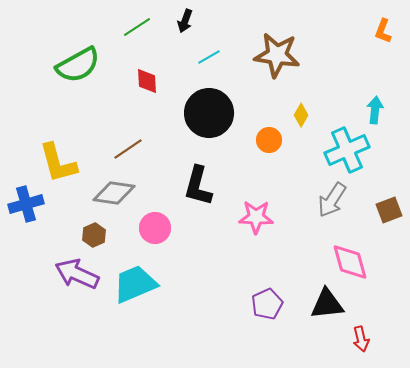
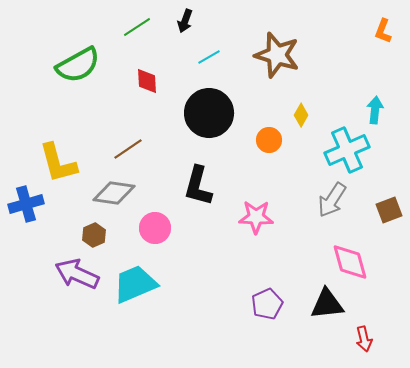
brown star: rotated 9 degrees clockwise
red arrow: moved 3 px right
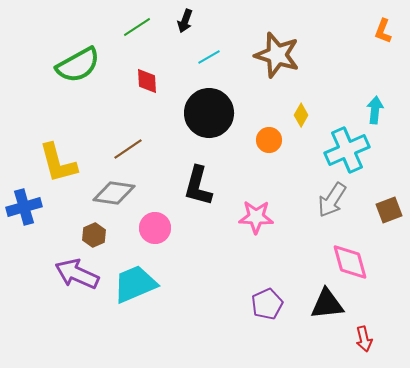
blue cross: moved 2 px left, 3 px down
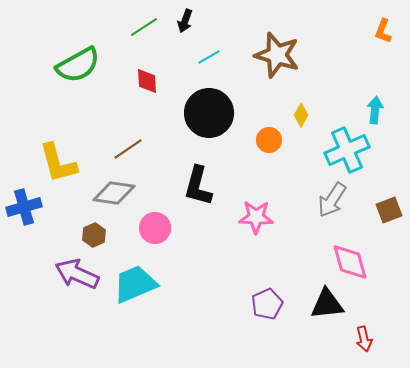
green line: moved 7 px right
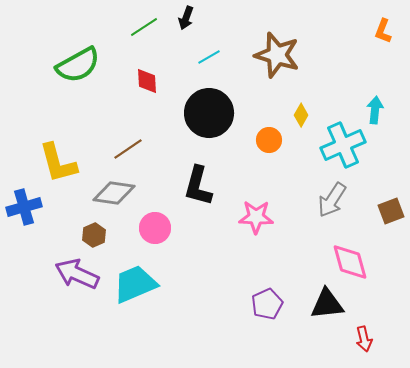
black arrow: moved 1 px right, 3 px up
cyan cross: moved 4 px left, 5 px up
brown square: moved 2 px right, 1 px down
